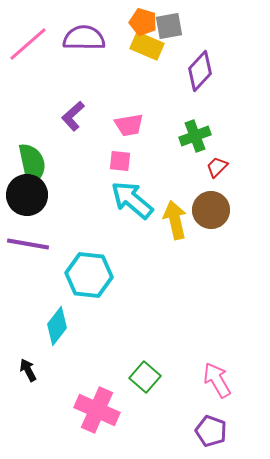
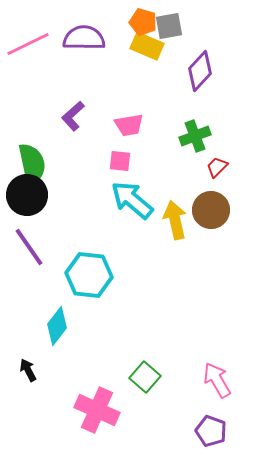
pink line: rotated 15 degrees clockwise
purple line: moved 1 px right, 3 px down; rotated 45 degrees clockwise
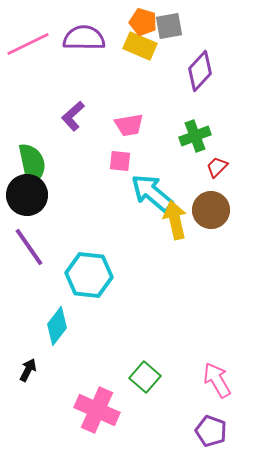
yellow rectangle: moved 7 px left
cyan arrow: moved 20 px right, 7 px up
black arrow: rotated 55 degrees clockwise
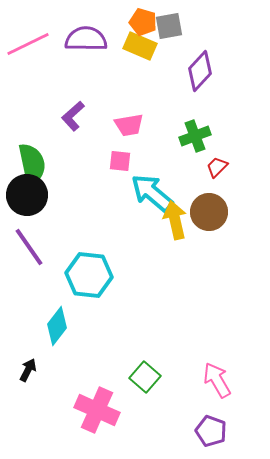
purple semicircle: moved 2 px right, 1 px down
brown circle: moved 2 px left, 2 px down
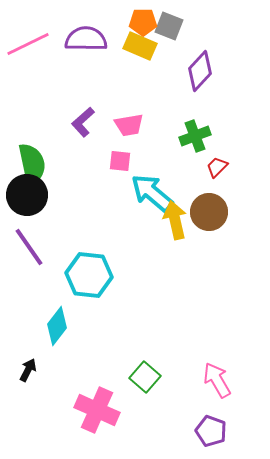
orange pentagon: rotated 16 degrees counterclockwise
gray square: rotated 32 degrees clockwise
purple L-shape: moved 10 px right, 6 px down
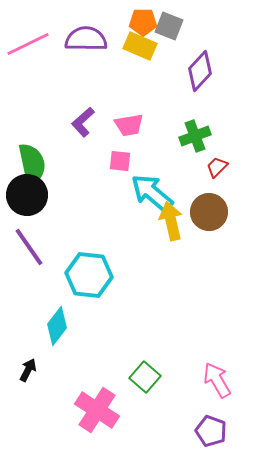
yellow arrow: moved 4 px left, 1 px down
pink cross: rotated 9 degrees clockwise
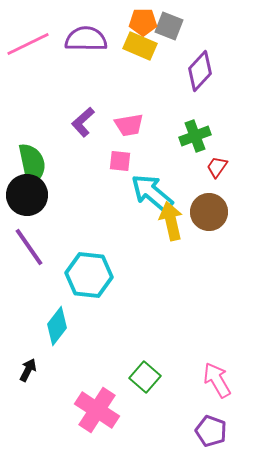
red trapezoid: rotated 10 degrees counterclockwise
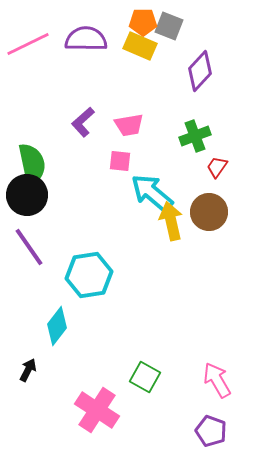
cyan hexagon: rotated 15 degrees counterclockwise
green square: rotated 12 degrees counterclockwise
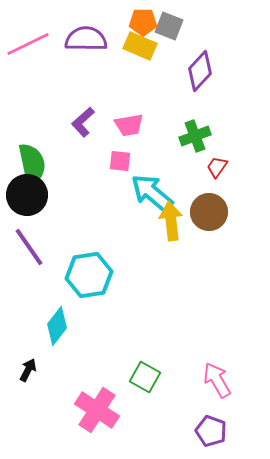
yellow arrow: rotated 6 degrees clockwise
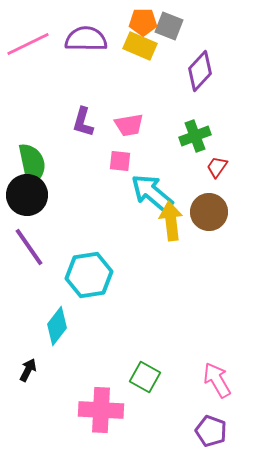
purple L-shape: rotated 32 degrees counterclockwise
pink cross: moved 4 px right; rotated 30 degrees counterclockwise
